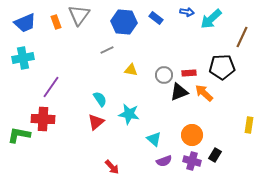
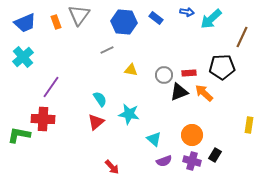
cyan cross: moved 1 px up; rotated 30 degrees counterclockwise
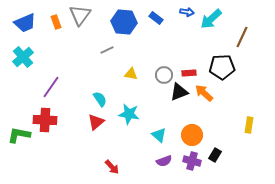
gray triangle: moved 1 px right
yellow triangle: moved 4 px down
red cross: moved 2 px right, 1 px down
cyan triangle: moved 5 px right, 4 px up
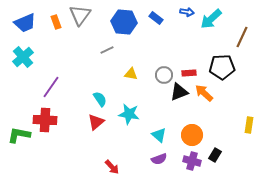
purple semicircle: moved 5 px left, 2 px up
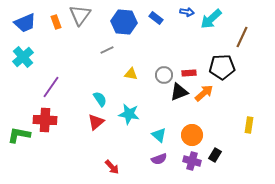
orange arrow: rotated 96 degrees clockwise
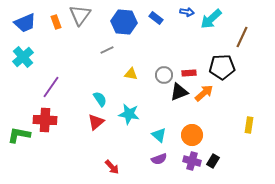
black rectangle: moved 2 px left, 6 px down
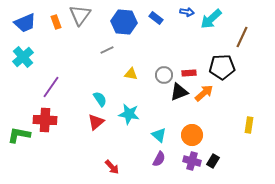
purple semicircle: rotated 42 degrees counterclockwise
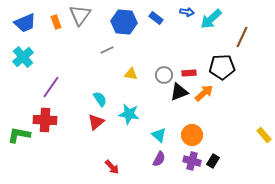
yellow rectangle: moved 15 px right, 10 px down; rotated 49 degrees counterclockwise
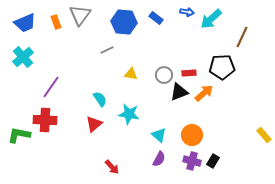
red triangle: moved 2 px left, 2 px down
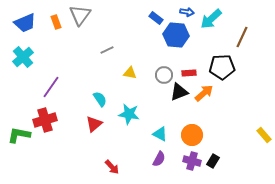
blue hexagon: moved 52 px right, 13 px down
yellow triangle: moved 1 px left, 1 px up
red cross: rotated 20 degrees counterclockwise
cyan triangle: moved 1 px right, 1 px up; rotated 14 degrees counterclockwise
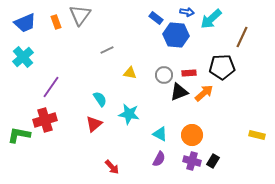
yellow rectangle: moved 7 px left; rotated 35 degrees counterclockwise
